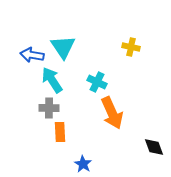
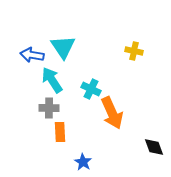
yellow cross: moved 3 px right, 4 px down
cyan cross: moved 6 px left, 7 px down
blue star: moved 2 px up
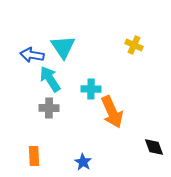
yellow cross: moved 6 px up; rotated 12 degrees clockwise
cyan arrow: moved 2 px left, 1 px up
cyan cross: rotated 24 degrees counterclockwise
orange arrow: moved 1 px up
orange rectangle: moved 26 px left, 24 px down
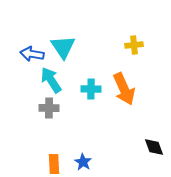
yellow cross: rotated 30 degrees counterclockwise
blue arrow: moved 1 px up
cyan arrow: moved 1 px right, 1 px down
orange arrow: moved 12 px right, 23 px up
orange rectangle: moved 20 px right, 8 px down
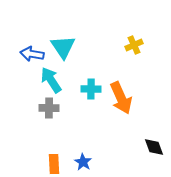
yellow cross: rotated 18 degrees counterclockwise
orange arrow: moved 3 px left, 9 px down
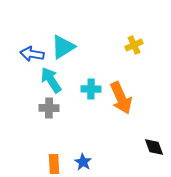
cyan triangle: rotated 32 degrees clockwise
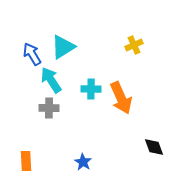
blue arrow: rotated 50 degrees clockwise
orange rectangle: moved 28 px left, 3 px up
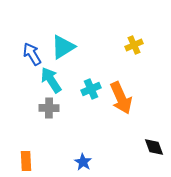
cyan cross: rotated 24 degrees counterclockwise
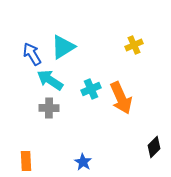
cyan arrow: moved 1 px left; rotated 24 degrees counterclockwise
black diamond: rotated 65 degrees clockwise
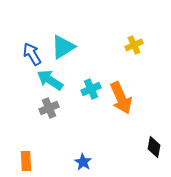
gray cross: rotated 24 degrees counterclockwise
black diamond: rotated 35 degrees counterclockwise
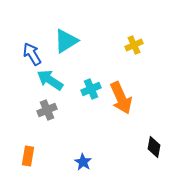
cyan triangle: moved 3 px right, 6 px up
gray cross: moved 2 px left, 2 px down
orange rectangle: moved 2 px right, 5 px up; rotated 12 degrees clockwise
